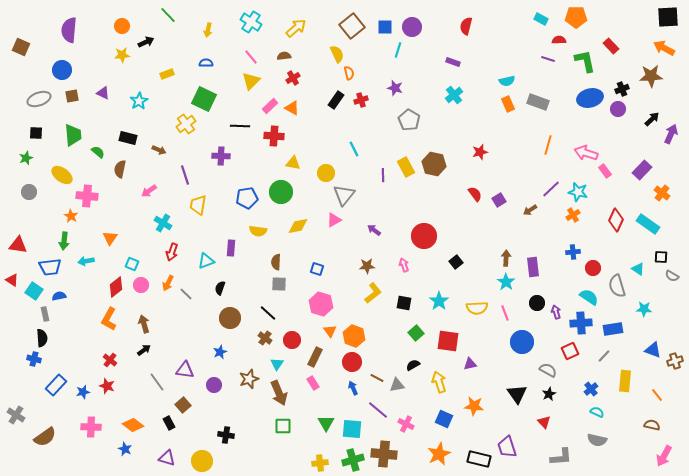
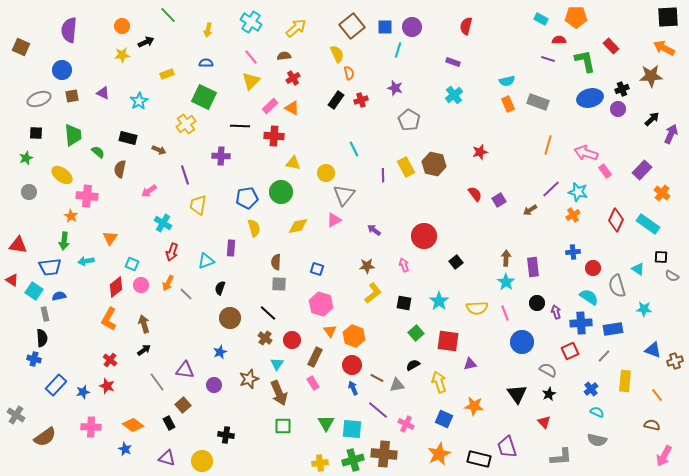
green square at (204, 99): moved 2 px up
yellow semicircle at (258, 231): moved 4 px left, 3 px up; rotated 114 degrees counterclockwise
red circle at (352, 362): moved 3 px down
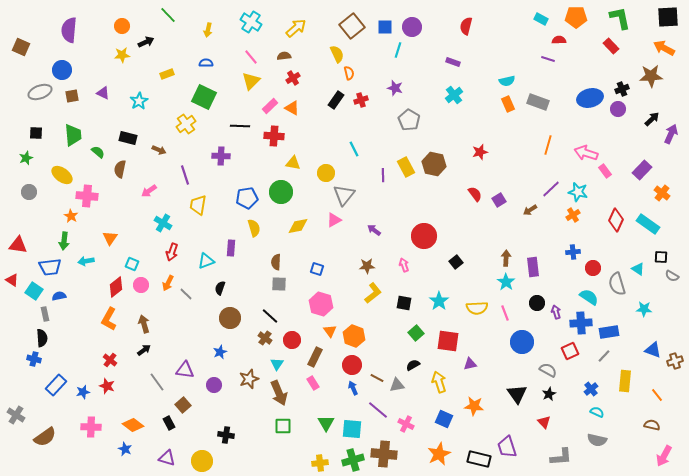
green L-shape at (585, 61): moved 35 px right, 43 px up
gray ellipse at (39, 99): moved 1 px right, 7 px up
gray semicircle at (617, 286): moved 2 px up
black line at (268, 313): moved 2 px right, 3 px down
blue rectangle at (613, 329): moved 4 px left, 3 px down
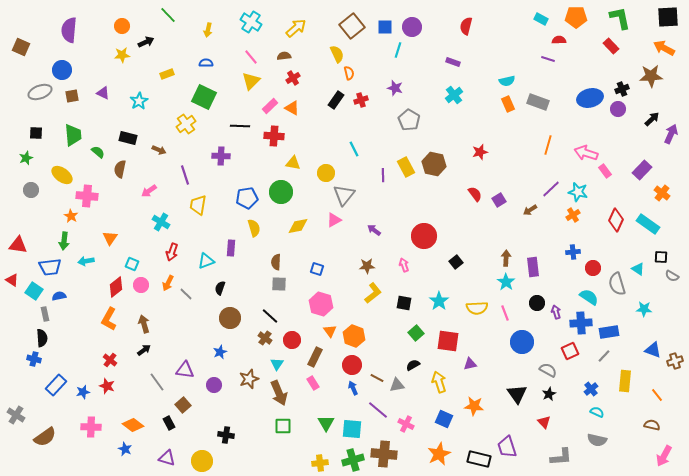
gray circle at (29, 192): moved 2 px right, 2 px up
cyan cross at (163, 223): moved 2 px left, 1 px up
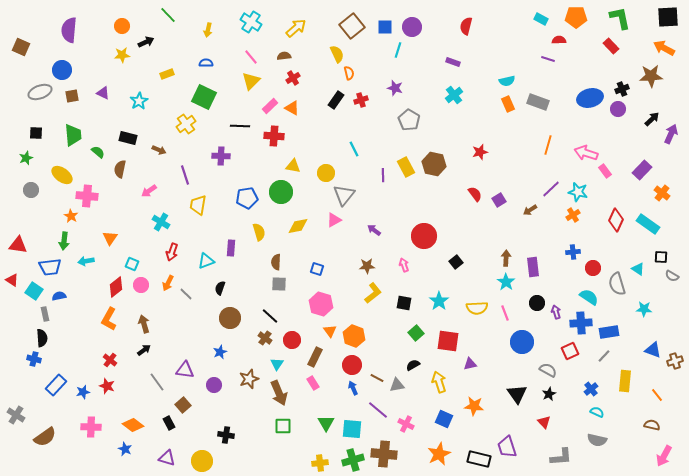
yellow triangle at (293, 163): moved 3 px down
yellow semicircle at (254, 228): moved 5 px right, 4 px down
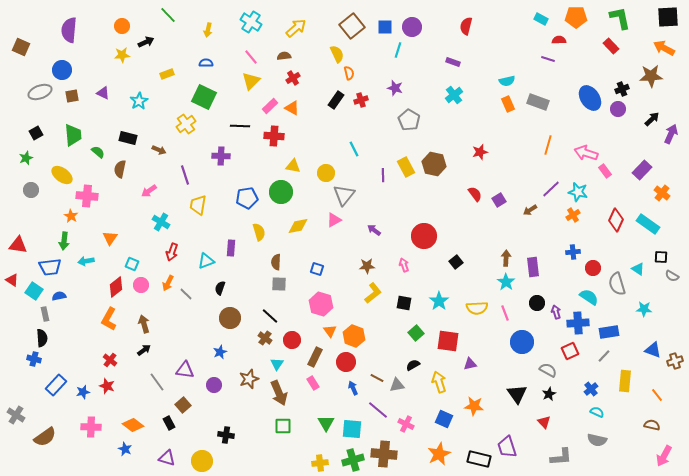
blue ellipse at (590, 98): rotated 70 degrees clockwise
black square at (36, 133): rotated 32 degrees counterclockwise
blue cross at (581, 323): moved 3 px left
red circle at (352, 365): moved 6 px left, 3 px up
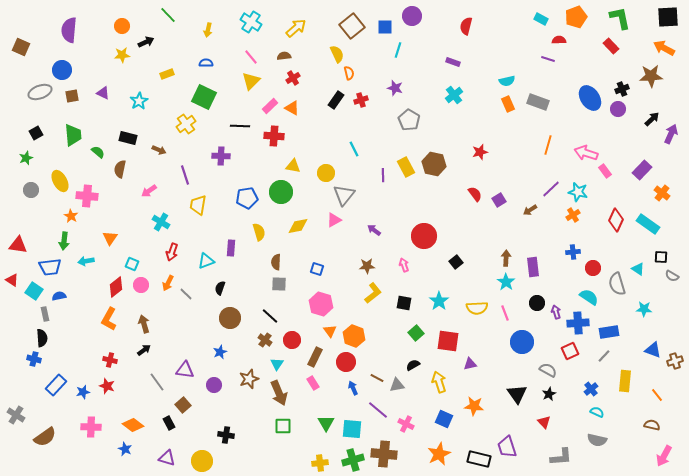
orange pentagon at (576, 17): rotated 20 degrees counterclockwise
purple circle at (412, 27): moved 11 px up
yellow ellipse at (62, 175): moved 2 px left, 6 px down; rotated 25 degrees clockwise
brown cross at (265, 338): moved 2 px down
red cross at (110, 360): rotated 24 degrees counterclockwise
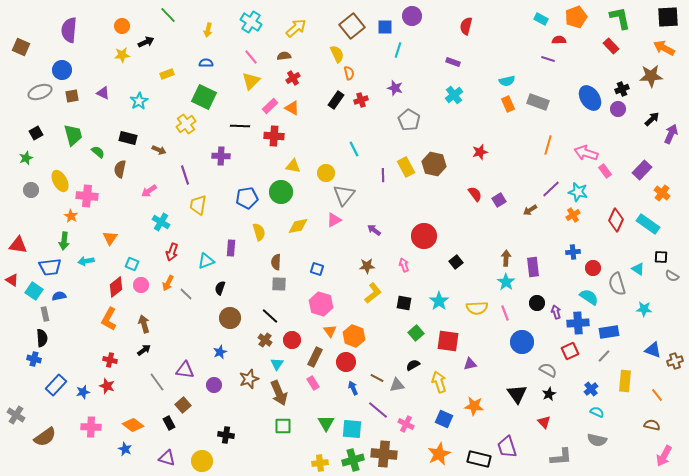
green trapezoid at (73, 135): rotated 10 degrees counterclockwise
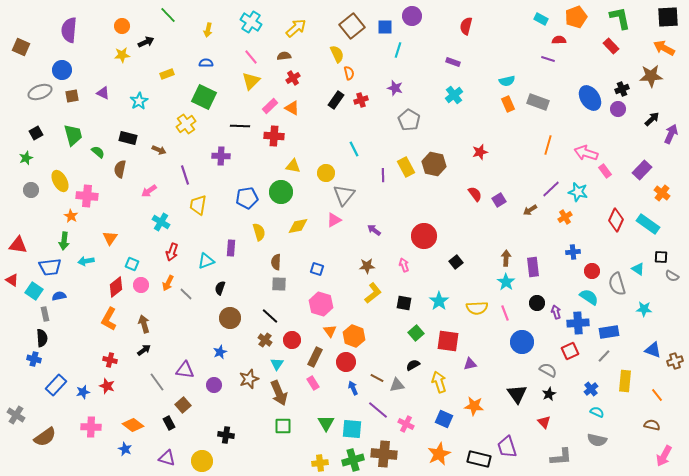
orange cross at (573, 215): moved 8 px left, 2 px down
red circle at (593, 268): moved 1 px left, 3 px down
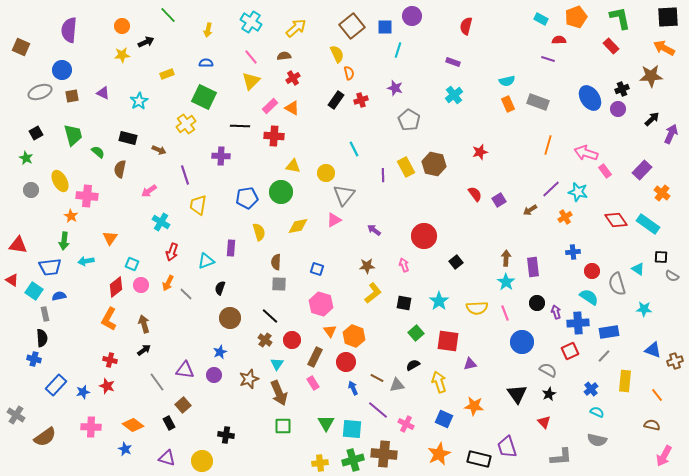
green star at (26, 158): rotated 24 degrees counterclockwise
red diamond at (616, 220): rotated 60 degrees counterclockwise
purple circle at (214, 385): moved 10 px up
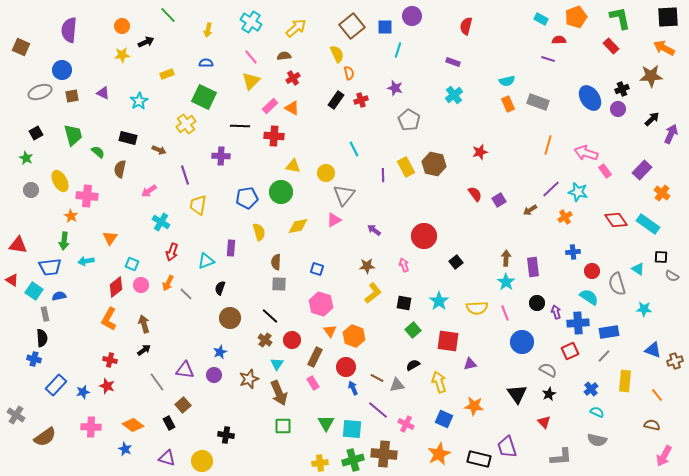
green square at (416, 333): moved 3 px left, 3 px up
red circle at (346, 362): moved 5 px down
